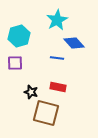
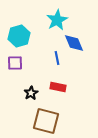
blue diamond: rotated 20 degrees clockwise
blue line: rotated 72 degrees clockwise
black star: moved 1 px down; rotated 24 degrees clockwise
brown square: moved 8 px down
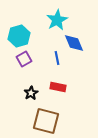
purple square: moved 9 px right, 4 px up; rotated 28 degrees counterclockwise
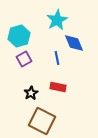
brown square: moved 4 px left; rotated 12 degrees clockwise
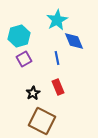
blue diamond: moved 2 px up
red rectangle: rotated 56 degrees clockwise
black star: moved 2 px right
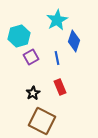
blue diamond: rotated 40 degrees clockwise
purple square: moved 7 px right, 2 px up
red rectangle: moved 2 px right
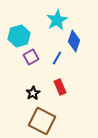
blue line: rotated 40 degrees clockwise
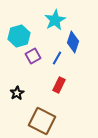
cyan star: moved 2 px left
blue diamond: moved 1 px left, 1 px down
purple square: moved 2 px right, 1 px up
red rectangle: moved 1 px left, 2 px up; rotated 49 degrees clockwise
black star: moved 16 px left
